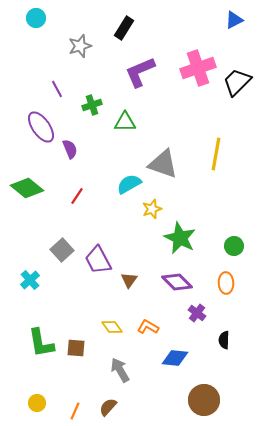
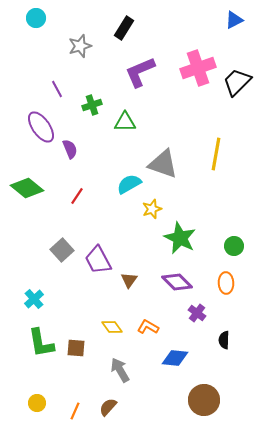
cyan cross: moved 4 px right, 19 px down
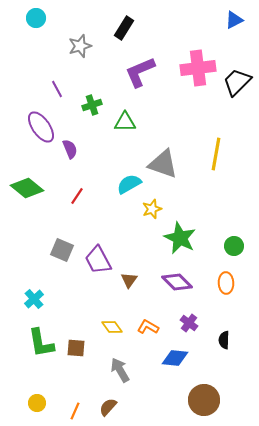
pink cross: rotated 12 degrees clockwise
gray square: rotated 25 degrees counterclockwise
purple cross: moved 8 px left, 10 px down
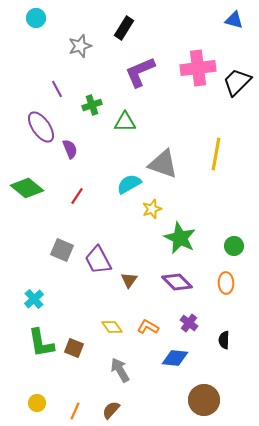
blue triangle: rotated 42 degrees clockwise
brown square: moved 2 px left; rotated 18 degrees clockwise
brown semicircle: moved 3 px right, 3 px down
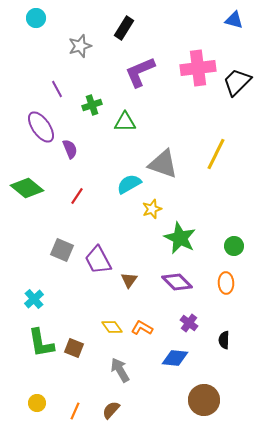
yellow line: rotated 16 degrees clockwise
orange L-shape: moved 6 px left, 1 px down
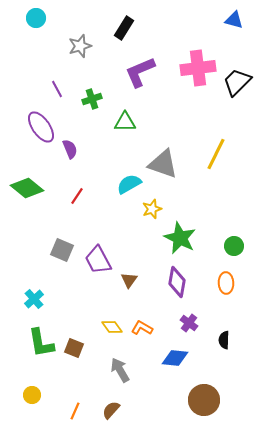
green cross: moved 6 px up
purple diamond: rotated 56 degrees clockwise
yellow circle: moved 5 px left, 8 px up
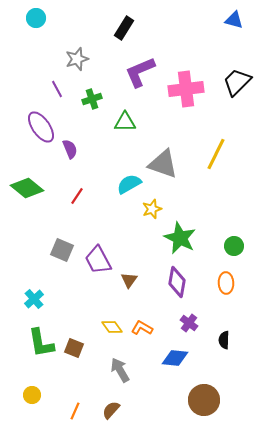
gray star: moved 3 px left, 13 px down
pink cross: moved 12 px left, 21 px down
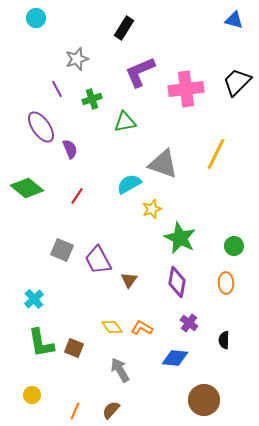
green triangle: rotated 10 degrees counterclockwise
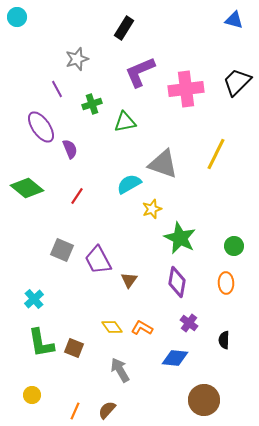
cyan circle: moved 19 px left, 1 px up
green cross: moved 5 px down
brown semicircle: moved 4 px left
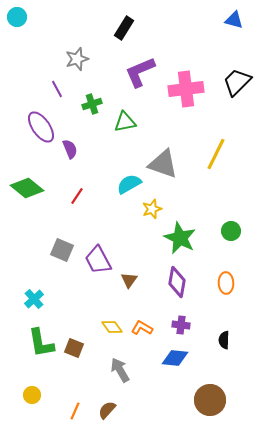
green circle: moved 3 px left, 15 px up
purple cross: moved 8 px left, 2 px down; rotated 30 degrees counterclockwise
brown circle: moved 6 px right
